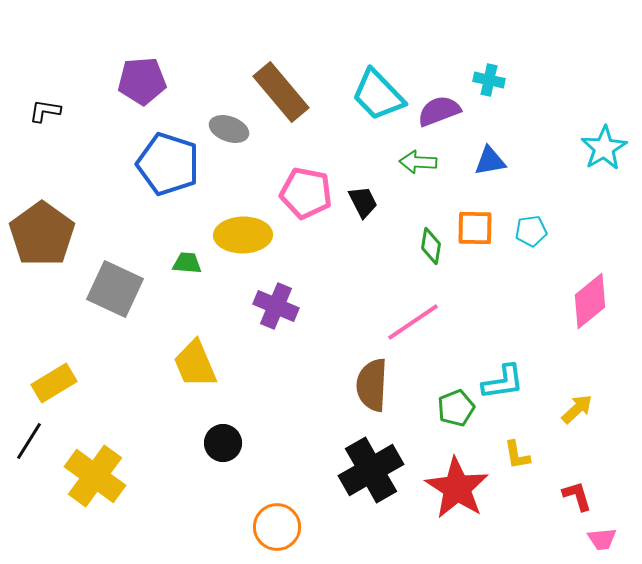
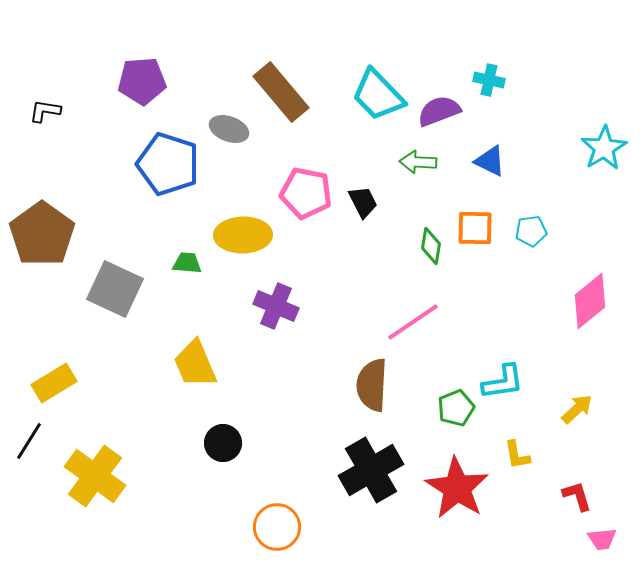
blue triangle: rotated 36 degrees clockwise
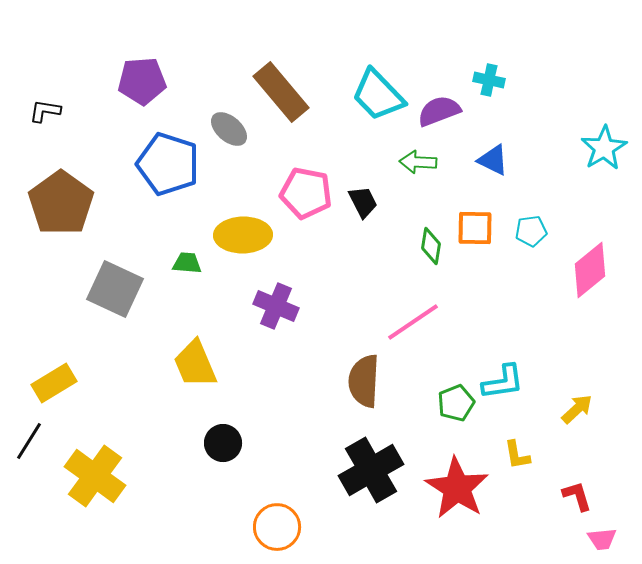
gray ellipse: rotated 21 degrees clockwise
blue triangle: moved 3 px right, 1 px up
brown pentagon: moved 19 px right, 31 px up
pink diamond: moved 31 px up
brown semicircle: moved 8 px left, 4 px up
green pentagon: moved 5 px up
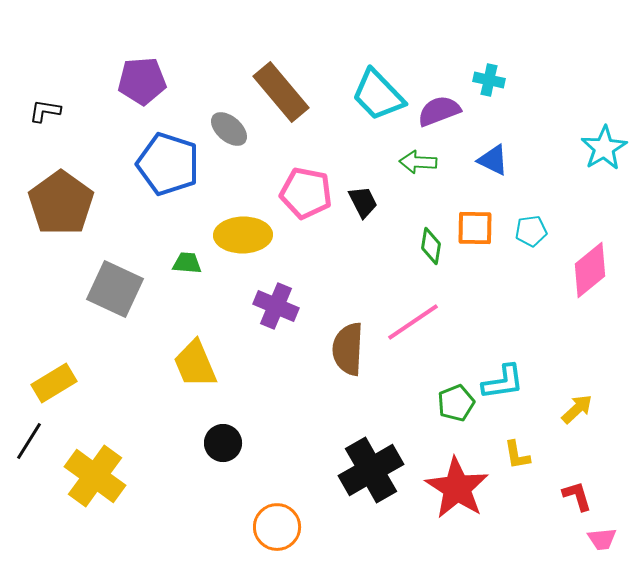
brown semicircle: moved 16 px left, 32 px up
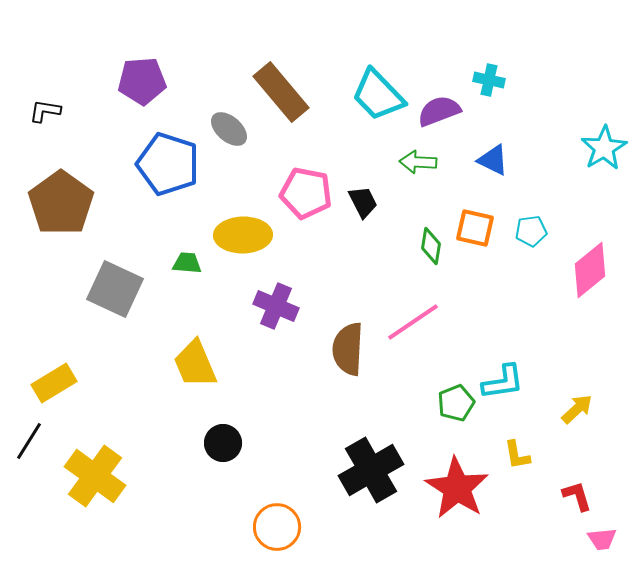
orange square: rotated 12 degrees clockwise
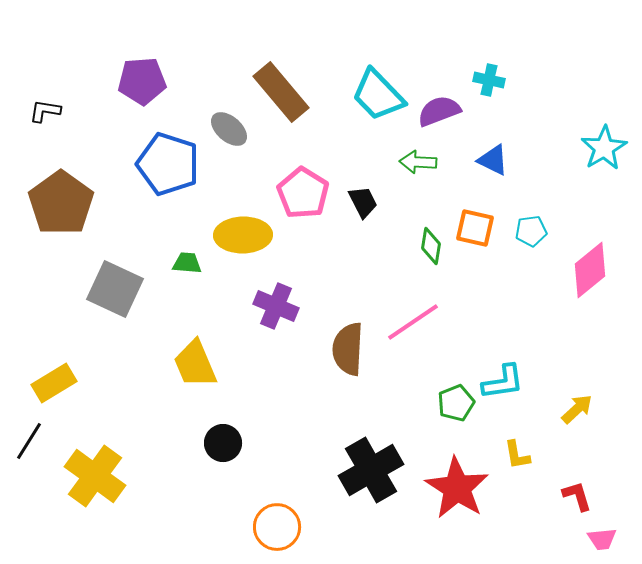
pink pentagon: moved 3 px left; rotated 21 degrees clockwise
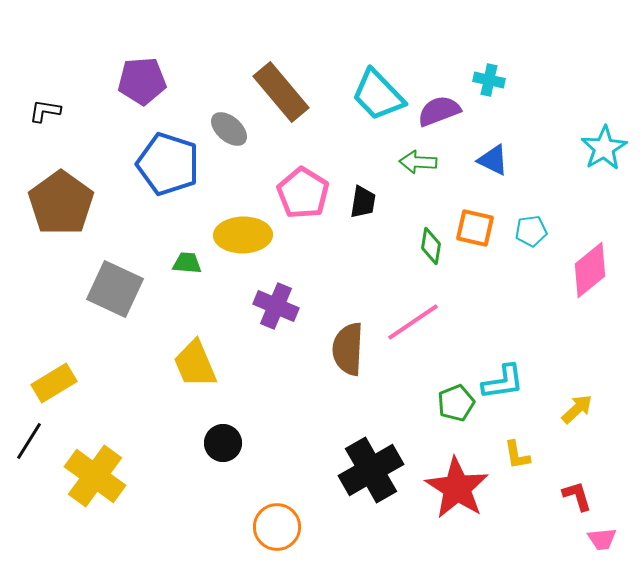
black trapezoid: rotated 36 degrees clockwise
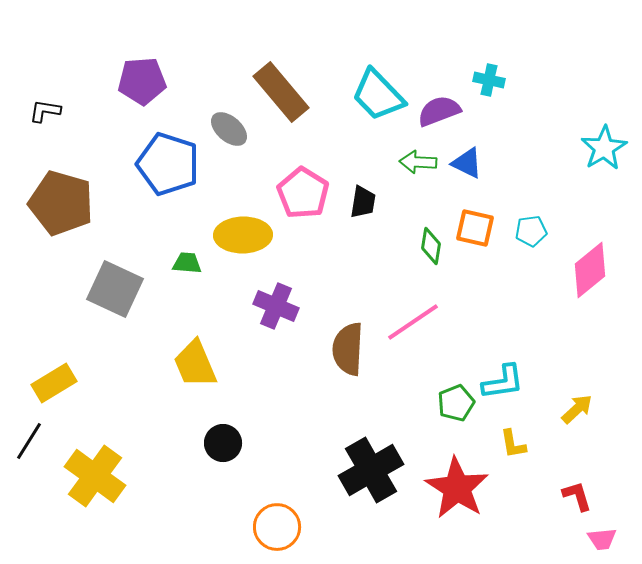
blue triangle: moved 26 px left, 3 px down
brown pentagon: rotated 20 degrees counterclockwise
yellow L-shape: moved 4 px left, 11 px up
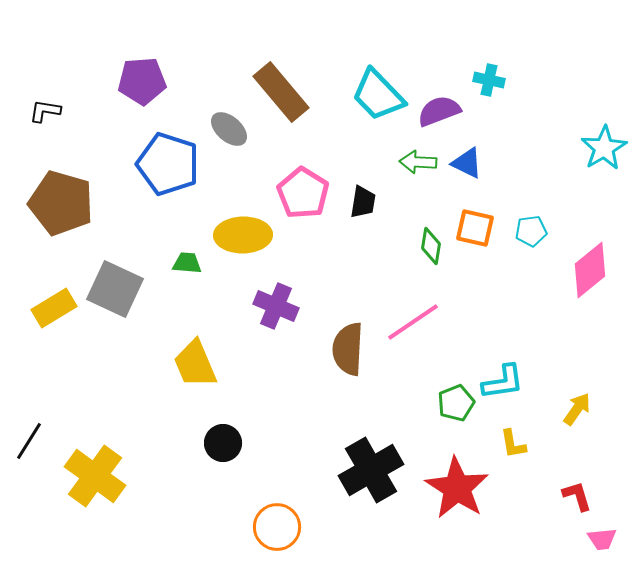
yellow rectangle: moved 75 px up
yellow arrow: rotated 12 degrees counterclockwise
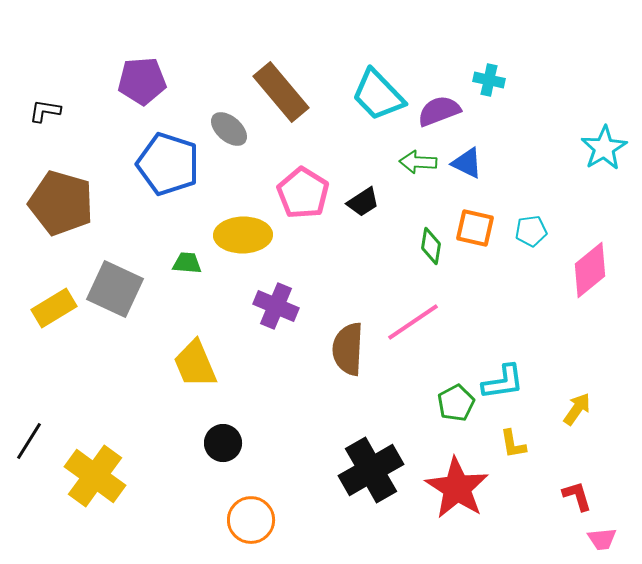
black trapezoid: rotated 48 degrees clockwise
green pentagon: rotated 6 degrees counterclockwise
orange circle: moved 26 px left, 7 px up
